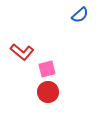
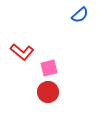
pink square: moved 2 px right, 1 px up
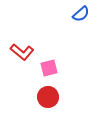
blue semicircle: moved 1 px right, 1 px up
red circle: moved 5 px down
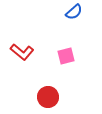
blue semicircle: moved 7 px left, 2 px up
pink square: moved 17 px right, 12 px up
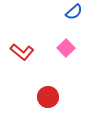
pink square: moved 8 px up; rotated 30 degrees counterclockwise
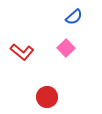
blue semicircle: moved 5 px down
red circle: moved 1 px left
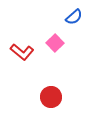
pink square: moved 11 px left, 5 px up
red circle: moved 4 px right
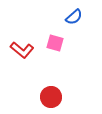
pink square: rotated 30 degrees counterclockwise
red L-shape: moved 2 px up
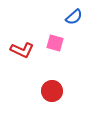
red L-shape: rotated 15 degrees counterclockwise
red circle: moved 1 px right, 6 px up
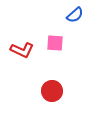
blue semicircle: moved 1 px right, 2 px up
pink square: rotated 12 degrees counterclockwise
